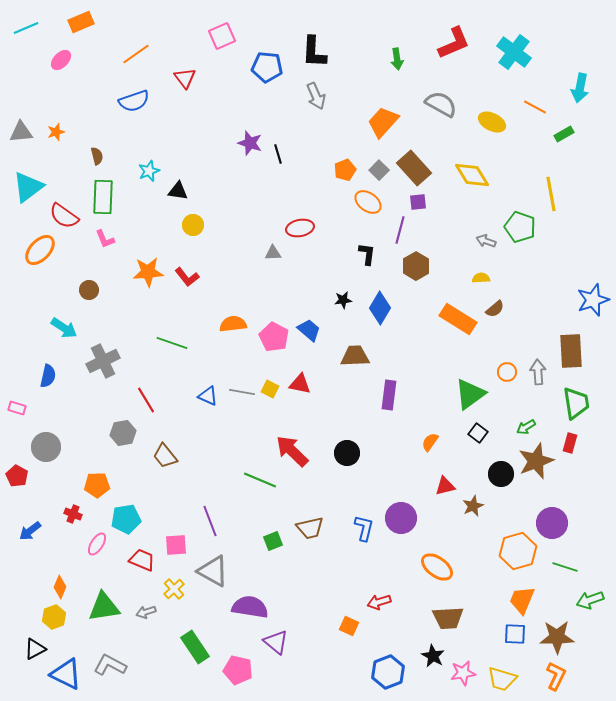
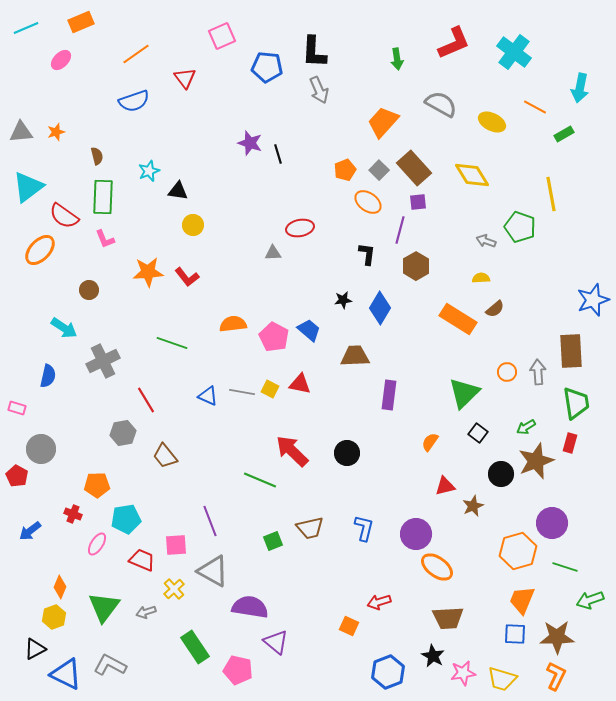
gray arrow at (316, 96): moved 3 px right, 6 px up
green triangle at (470, 394): moved 6 px left, 1 px up; rotated 8 degrees counterclockwise
gray circle at (46, 447): moved 5 px left, 2 px down
purple circle at (401, 518): moved 15 px right, 16 px down
green triangle at (104, 607): rotated 44 degrees counterclockwise
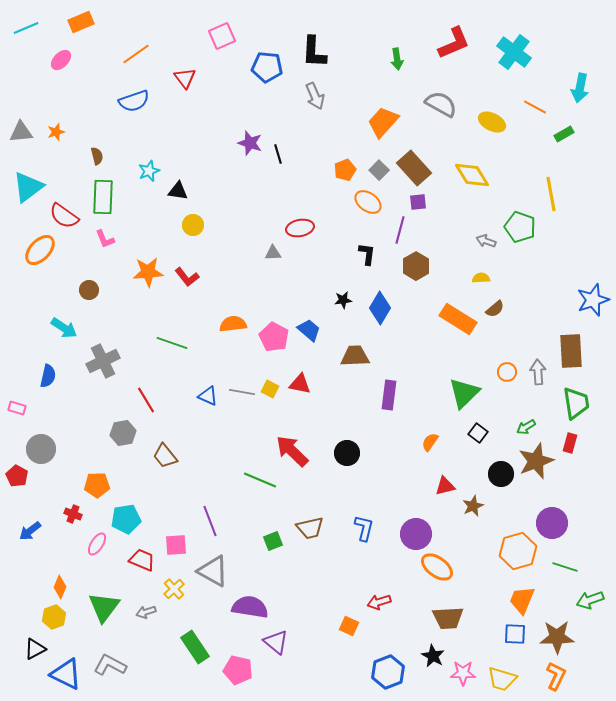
gray arrow at (319, 90): moved 4 px left, 6 px down
pink star at (463, 673): rotated 10 degrees clockwise
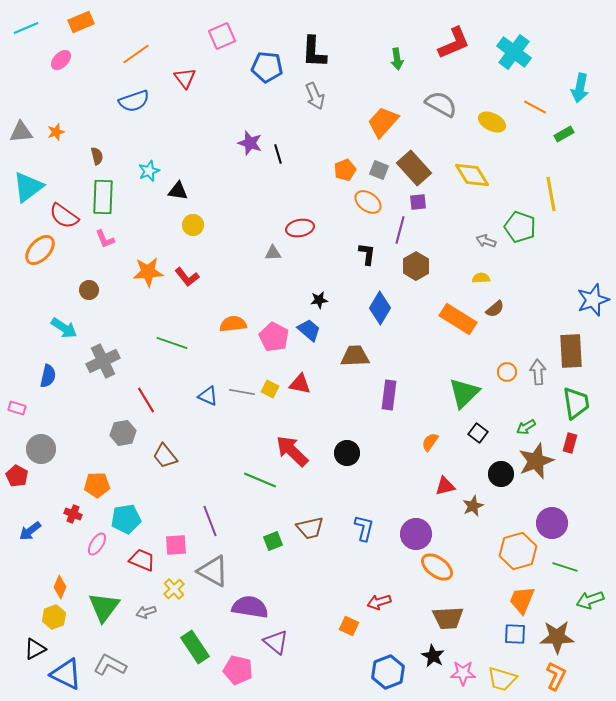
gray square at (379, 170): rotated 24 degrees counterclockwise
black star at (343, 300): moved 24 px left
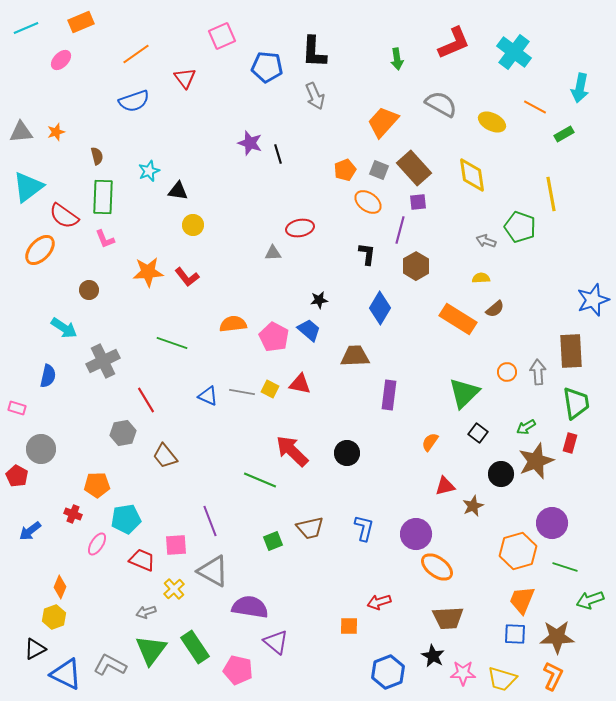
yellow diamond at (472, 175): rotated 24 degrees clockwise
green triangle at (104, 607): moved 47 px right, 43 px down
orange square at (349, 626): rotated 24 degrees counterclockwise
orange L-shape at (556, 676): moved 3 px left
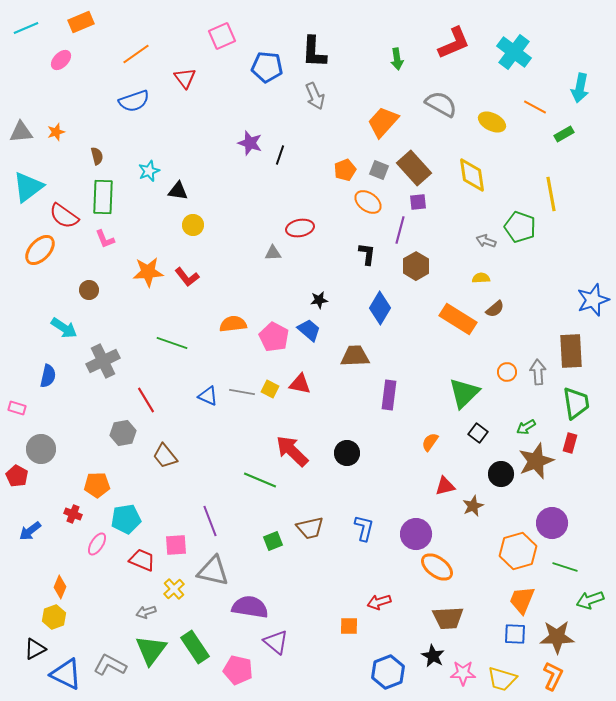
black line at (278, 154): moved 2 px right, 1 px down; rotated 36 degrees clockwise
gray triangle at (213, 571): rotated 16 degrees counterclockwise
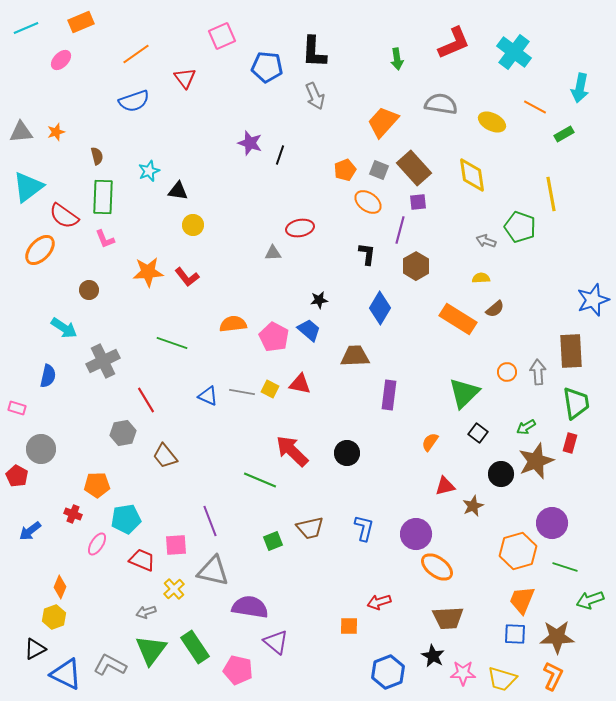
gray semicircle at (441, 104): rotated 20 degrees counterclockwise
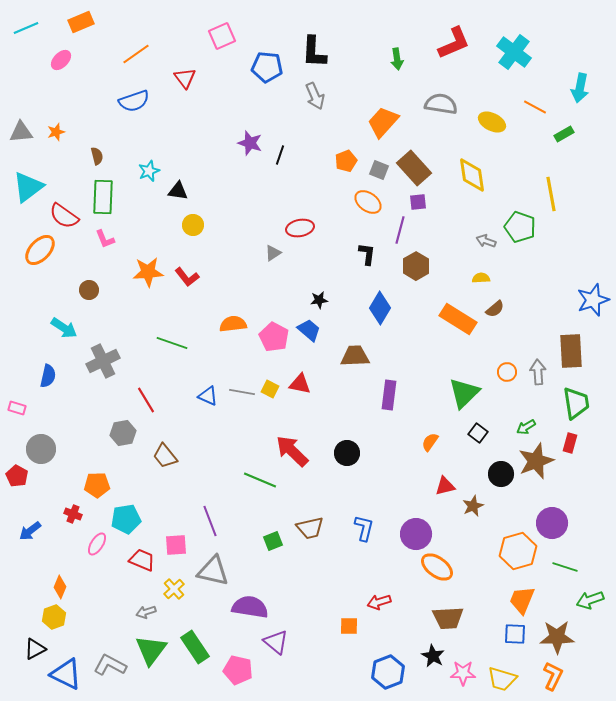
orange pentagon at (345, 170): moved 1 px right, 9 px up
gray triangle at (273, 253): rotated 30 degrees counterclockwise
